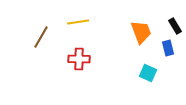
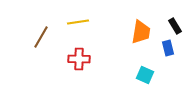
orange trapezoid: rotated 30 degrees clockwise
cyan square: moved 3 px left, 2 px down
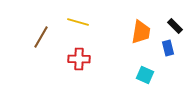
yellow line: rotated 25 degrees clockwise
black rectangle: rotated 14 degrees counterclockwise
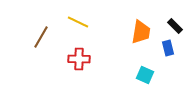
yellow line: rotated 10 degrees clockwise
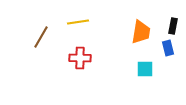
yellow line: rotated 35 degrees counterclockwise
black rectangle: moved 2 px left; rotated 56 degrees clockwise
red cross: moved 1 px right, 1 px up
cyan square: moved 6 px up; rotated 24 degrees counterclockwise
